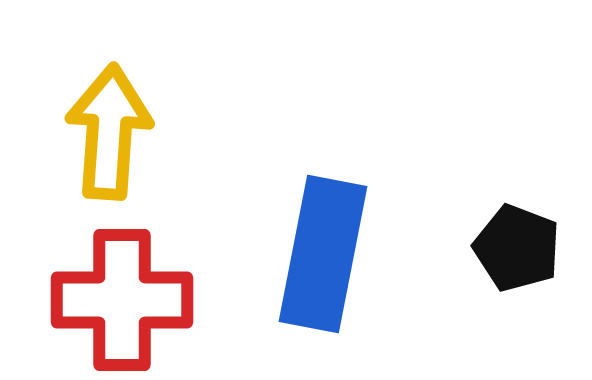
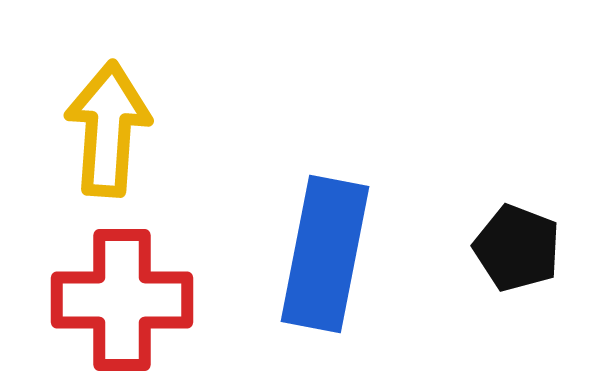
yellow arrow: moved 1 px left, 3 px up
blue rectangle: moved 2 px right
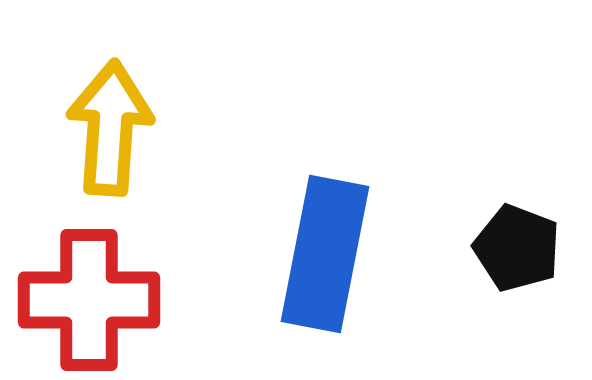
yellow arrow: moved 2 px right, 1 px up
red cross: moved 33 px left
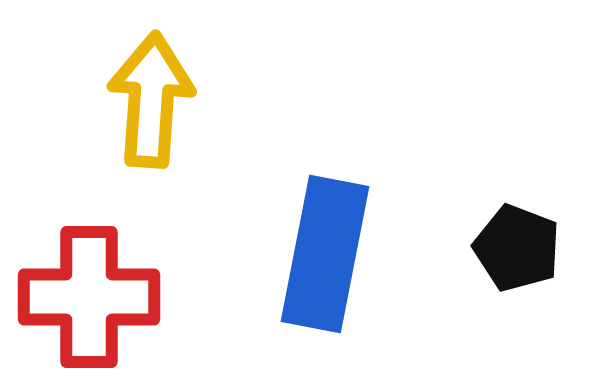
yellow arrow: moved 41 px right, 28 px up
red cross: moved 3 px up
